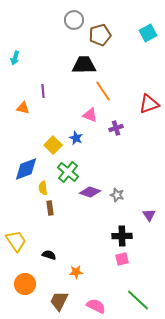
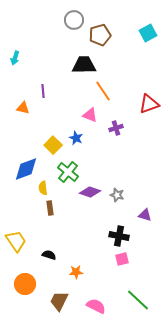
purple triangle: moved 4 px left; rotated 40 degrees counterclockwise
black cross: moved 3 px left; rotated 12 degrees clockwise
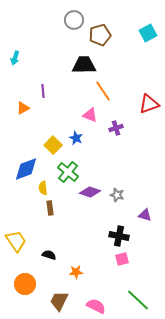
orange triangle: rotated 40 degrees counterclockwise
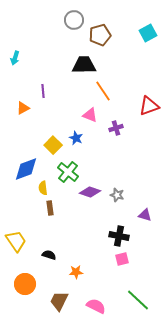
red triangle: moved 2 px down
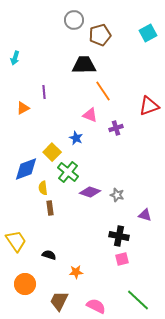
purple line: moved 1 px right, 1 px down
yellow square: moved 1 px left, 7 px down
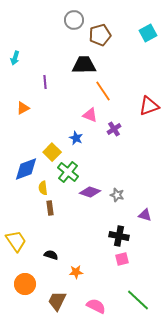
purple line: moved 1 px right, 10 px up
purple cross: moved 2 px left, 1 px down; rotated 16 degrees counterclockwise
black semicircle: moved 2 px right
brown trapezoid: moved 2 px left
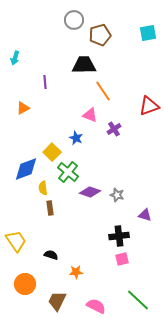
cyan square: rotated 18 degrees clockwise
black cross: rotated 18 degrees counterclockwise
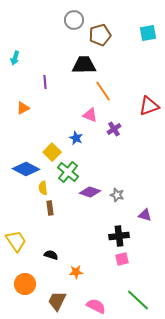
blue diamond: rotated 48 degrees clockwise
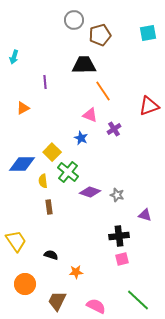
cyan arrow: moved 1 px left, 1 px up
blue star: moved 5 px right
blue diamond: moved 4 px left, 5 px up; rotated 28 degrees counterclockwise
yellow semicircle: moved 7 px up
brown rectangle: moved 1 px left, 1 px up
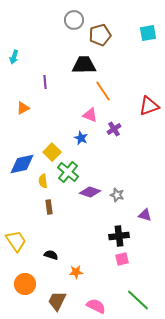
blue diamond: rotated 12 degrees counterclockwise
